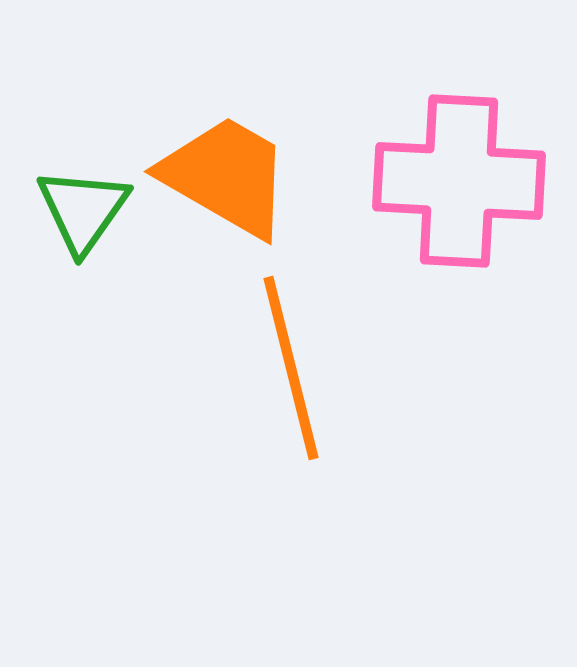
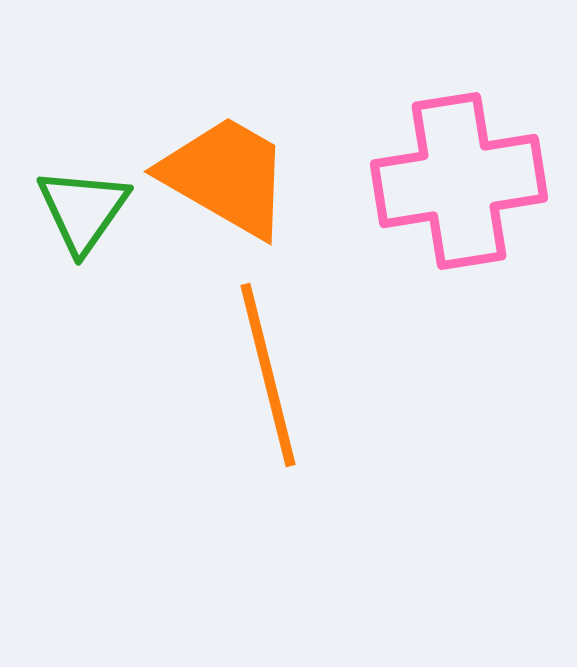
pink cross: rotated 12 degrees counterclockwise
orange line: moved 23 px left, 7 px down
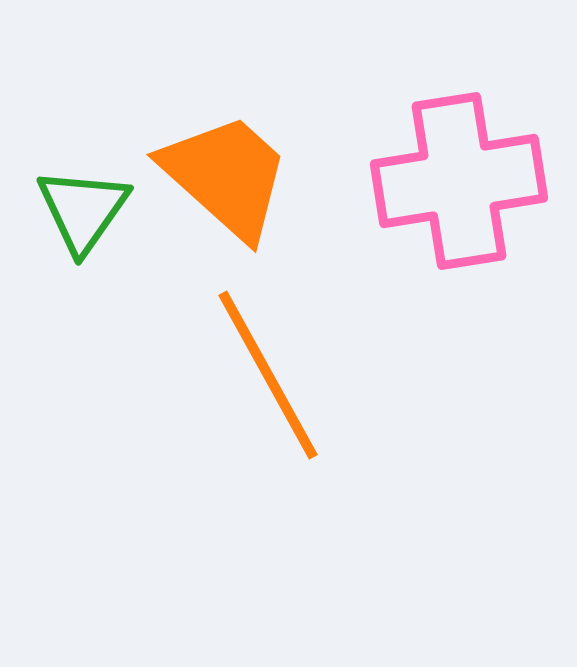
orange trapezoid: rotated 12 degrees clockwise
orange line: rotated 15 degrees counterclockwise
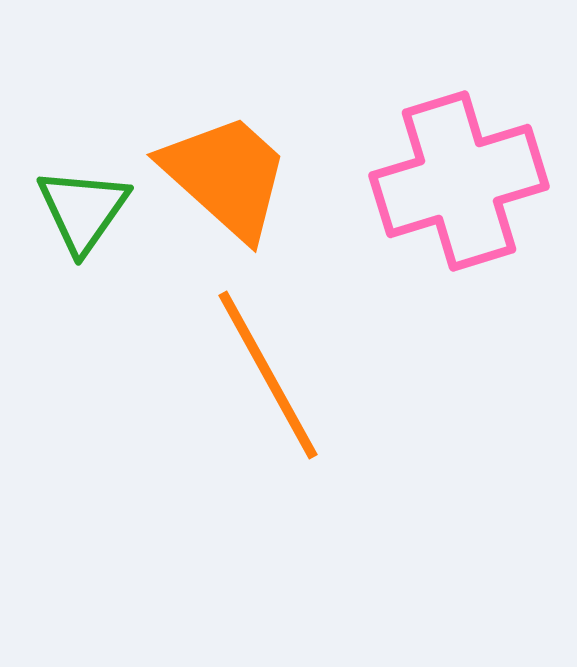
pink cross: rotated 8 degrees counterclockwise
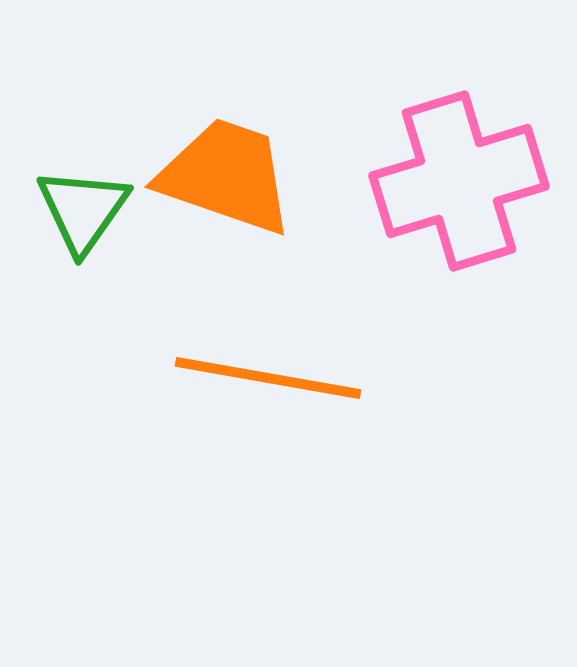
orange trapezoid: rotated 23 degrees counterclockwise
orange line: moved 3 px down; rotated 51 degrees counterclockwise
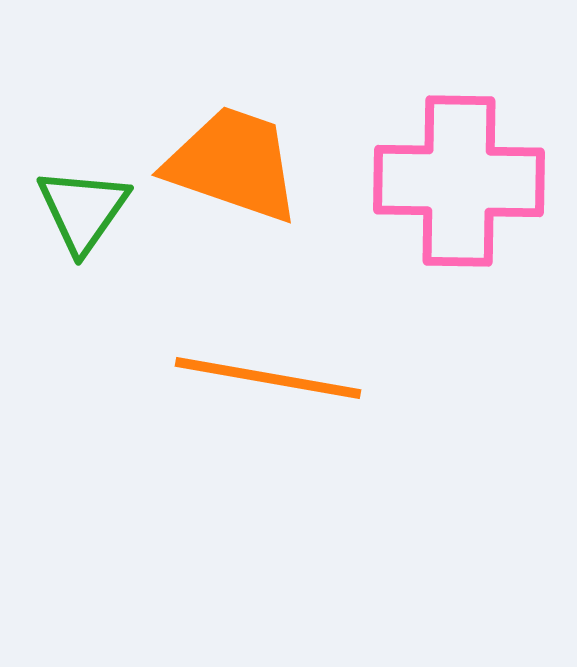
orange trapezoid: moved 7 px right, 12 px up
pink cross: rotated 18 degrees clockwise
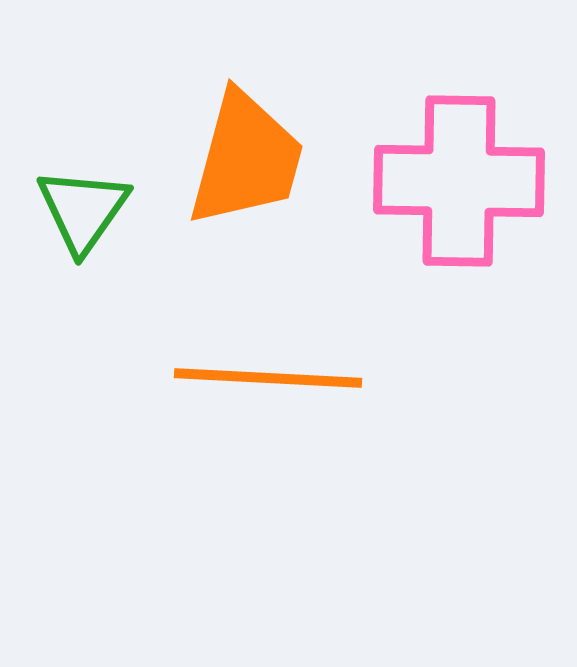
orange trapezoid: moved 13 px right, 5 px up; rotated 86 degrees clockwise
orange line: rotated 7 degrees counterclockwise
